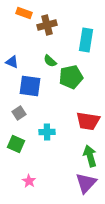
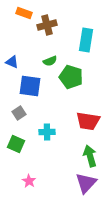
green semicircle: rotated 64 degrees counterclockwise
green pentagon: rotated 30 degrees clockwise
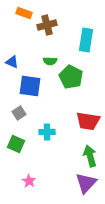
green semicircle: rotated 24 degrees clockwise
green pentagon: rotated 10 degrees clockwise
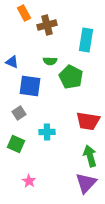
orange rectangle: rotated 42 degrees clockwise
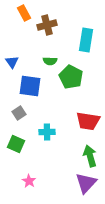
blue triangle: rotated 32 degrees clockwise
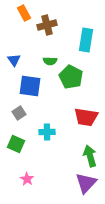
blue triangle: moved 2 px right, 2 px up
red trapezoid: moved 2 px left, 4 px up
pink star: moved 2 px left, 2 px up
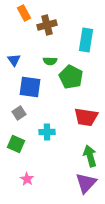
blue square: moved 1 px down
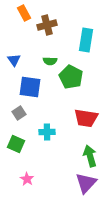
red trapezoid: moved 1 px down
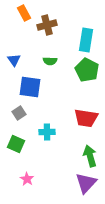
green pentagon: moved 16 px right, 7 px up
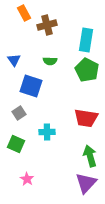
blue square: moved 1 px right, 1 px up; rotated 10 degrees clockwise
